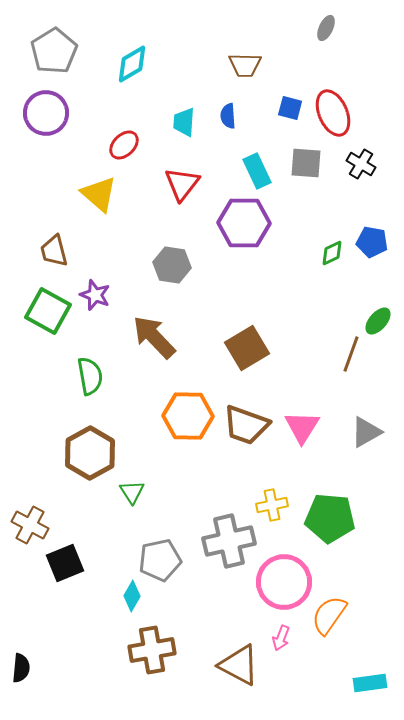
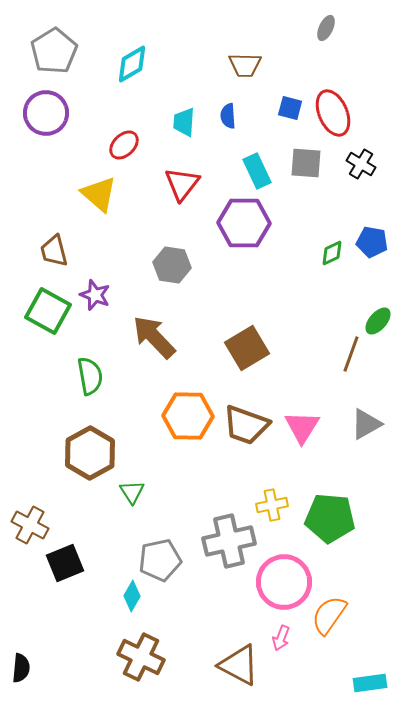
gray triangle at (366, 432): moved 8 px up
brown cross at (152, 650): moved 11 px left, 7 px down; rotated 36 degrees clockwise
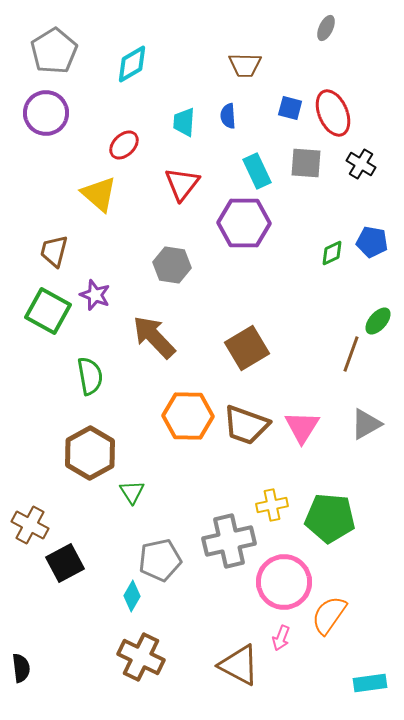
brown trapezoid at (54, 251): rotated 28 degrees clockwise
black square at (65, 563): rotated 6 degrees counterclockwise
black semicircle at (21, 668): rotated 12 degrees counterclockwise
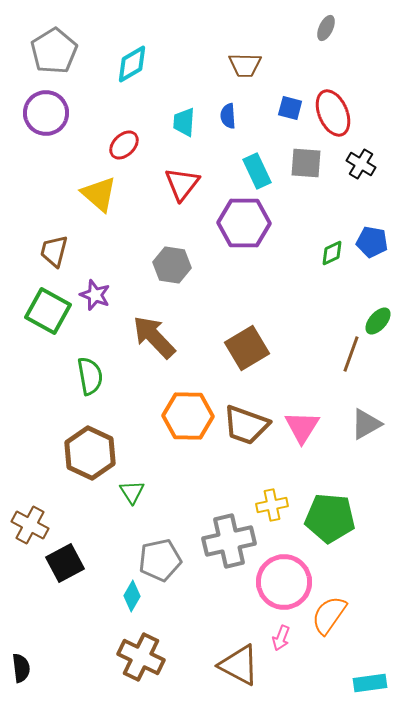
brown hexagon at (90, 453): rotated 6 degrees counterclockwise
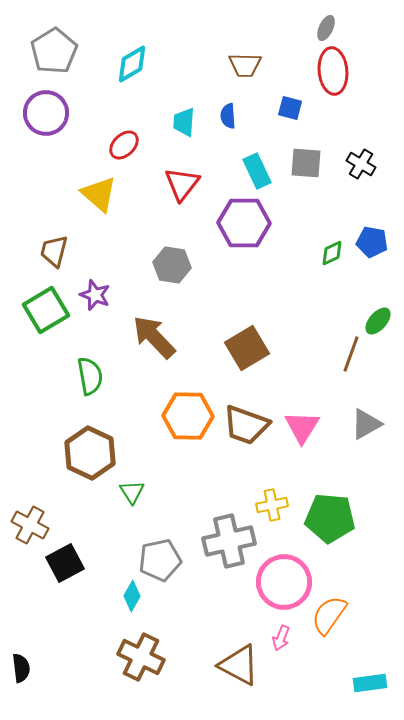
red ellipse at (333, 113): moved 42 px up; rotated 18 degrees clockwise
green square at (48, 311): moved 2 px left, 1 px up; rotated 30 degrees clockwise
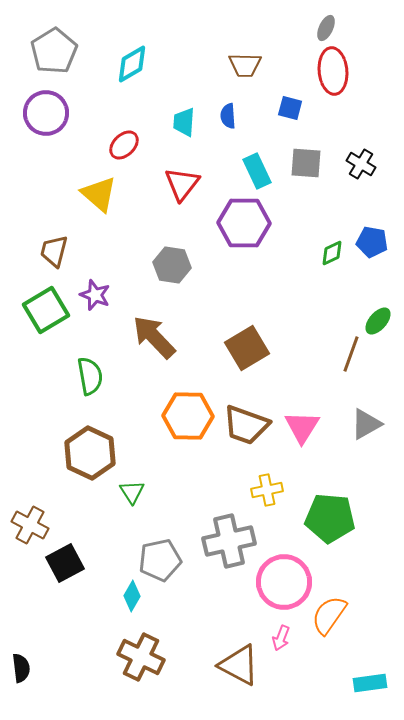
yellow cross at (272, 505): moved 5 px left, 15 px up
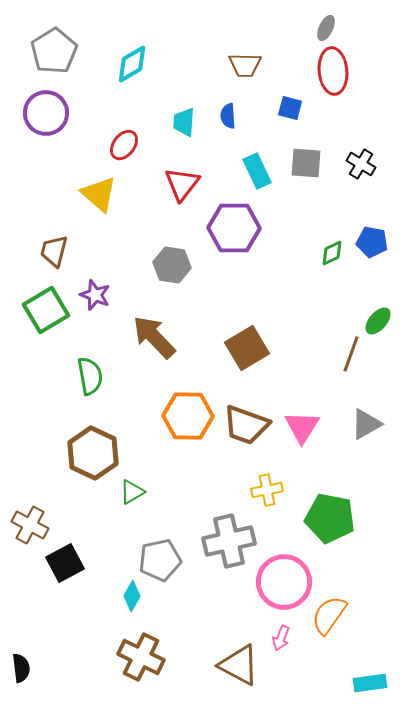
red ellipse at (124, 145): rotated 8 degrees counterclockwise
purple hexagon at (244, 223): moved 10 px left, 5 px down
brown hexagon at (90, 453): moved 3 px right
green triangle at (132, 492): rotated 32 degrees clockwise
green pentagon at (330, 518): rotated 6 degrees clockwise
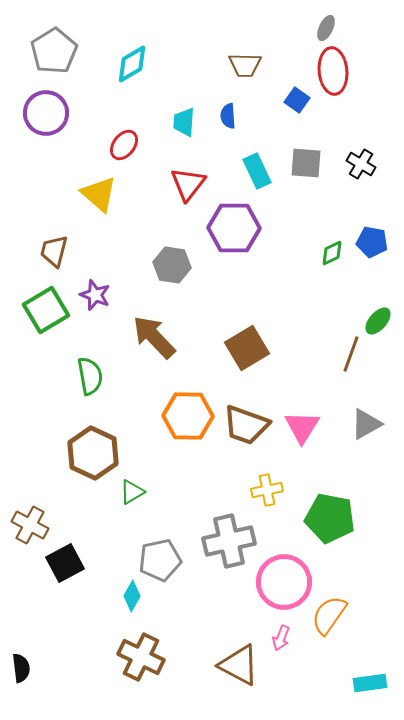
blue square at (290, 108): moved 7 px right, 8 px up; rotated 20 degrees clockwise
red triangle at (182, 184): moved 6 px right
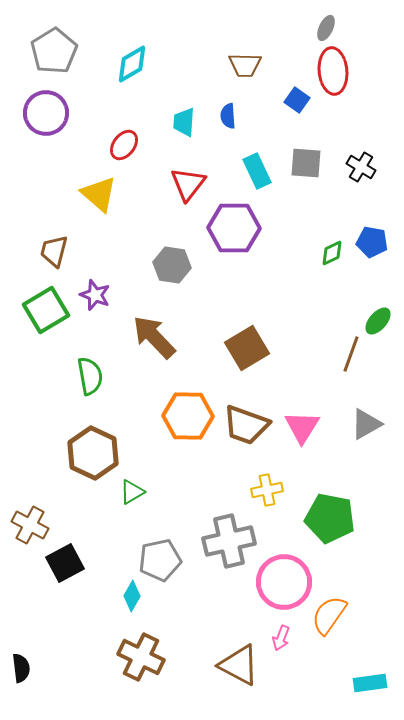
black cross at (361, 164): moved 3 px down
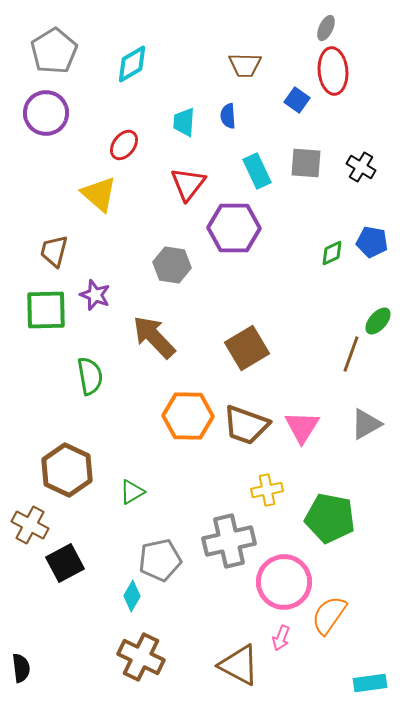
green square at (46, 310): rotated 30 degrees clockwise
brown hexagon at (93, 453): moved 26 px left, 17 px down
